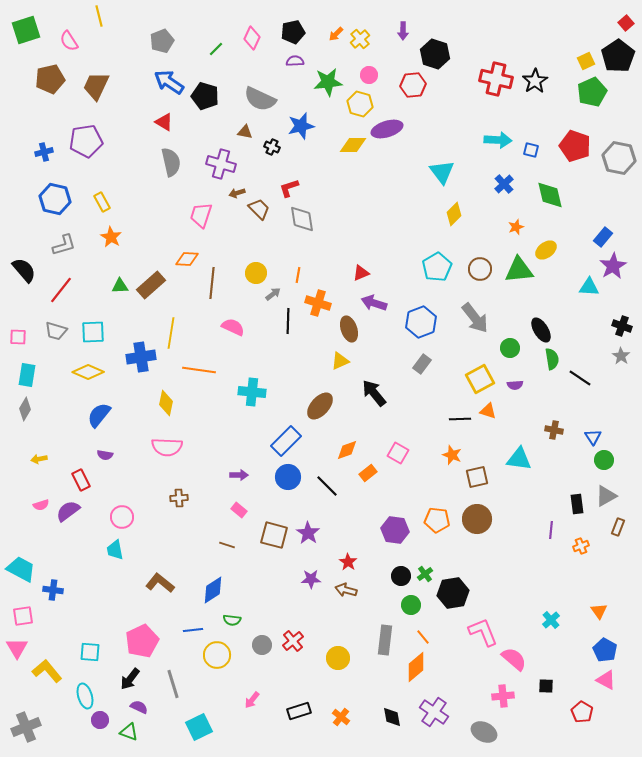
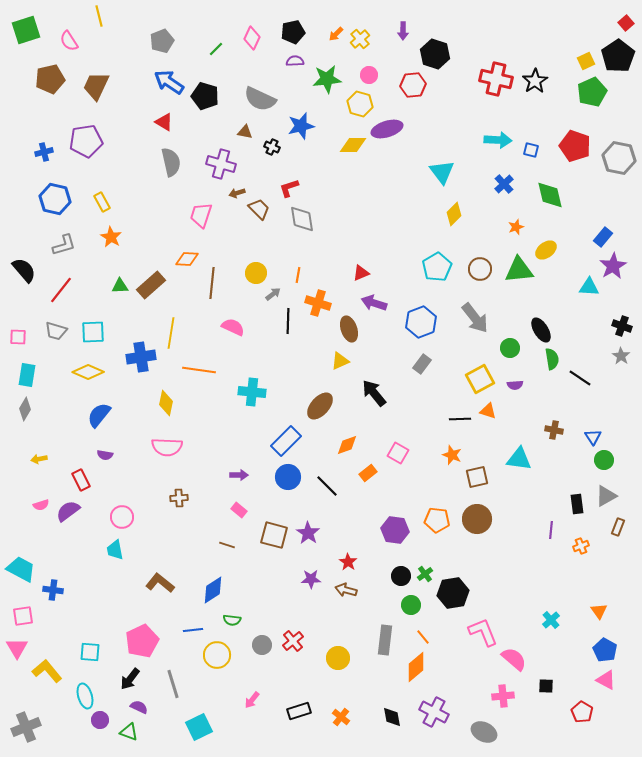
green star at (328, 82): moved 1 px left, 3 px up
orange diamond at (347, 450): moved 5 px up
purple cross at (434, 712): rotated 8 degrees counterclockwise
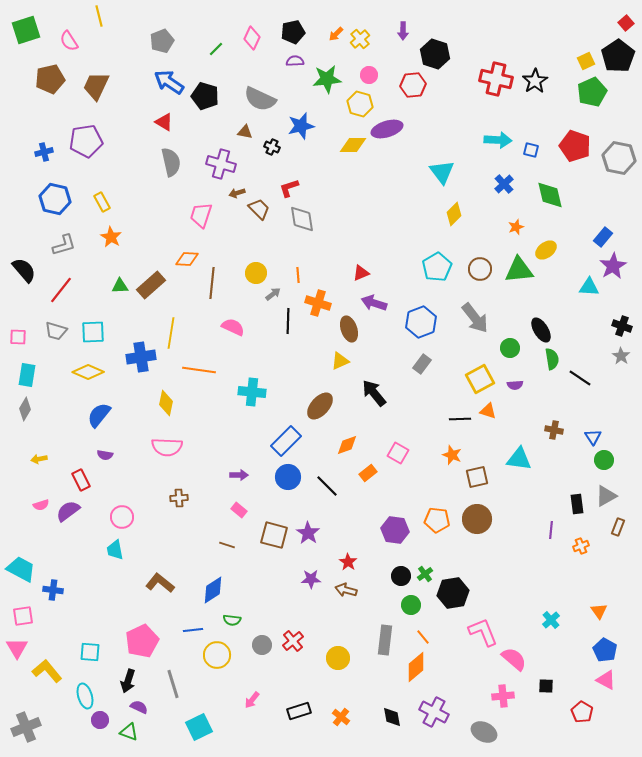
orange line at (298, 275): rotated 14 degrees counterclockwise
black arrow at (130, 679): moved 2 px left, 2 px down; rotated 20 degrees counterclockwise
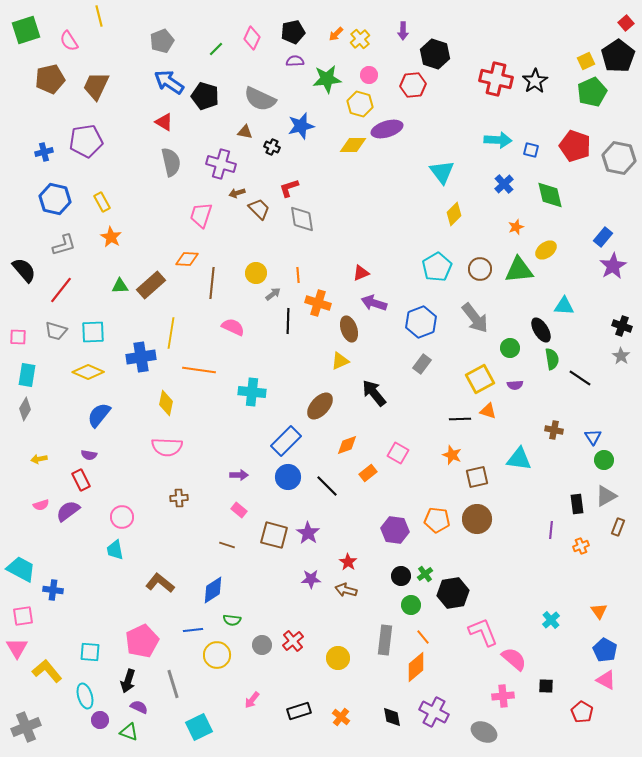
cyan triangle at (589, 287): moved 25 px left, 19 px down
purple semicircle at (105, 455): moved 16 px left
